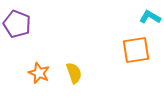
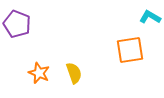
orange square: moved 6 px left
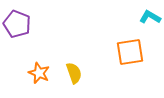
orange square: moved 2 px down
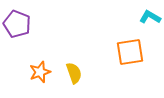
orange star: moved 1 px right, 1 px up; rotated 30 degrees clockwise
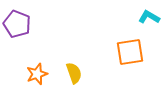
cyan L-shape: moved 1 px left
orange star: moved 3 px left, 2 px down
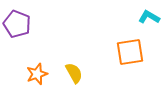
yellow semicircle: rotated 10 degrees counterclockwise
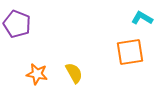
cyan L-shape: moved 7 px left, 1 px down
orange star: rotated 30 degrees clockwise
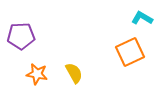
purple pentagon: moved 4 px right, 12 px down; rotated 24 degrees counterclockwise
orange square: rotated 16 degrees counterclockwise
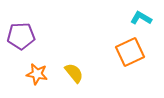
cyan L-shape: moved 1 px left
yellow semicircle: rotated 10 degrees counterclockwise
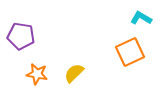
purple pentagon: rotated 12 degrees clockwise
yellow semicircle: rotated 95 degrees counterclockwise
